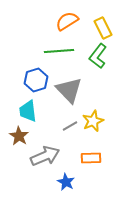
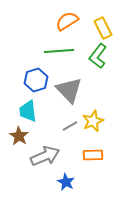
orange rectangle: moved 2 px right, 3 px up
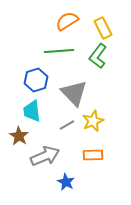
gray triangle: moved 5 px right, 3 px down
cyan trapezoid: moved 4 px right
gray line: moved 3 px left, 1 px up
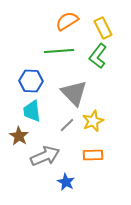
blue hexagon: moved 5 px left, 1 px down; rotated 20 degrees clockwise
gray line: rotated 14 degrees counterclockwise
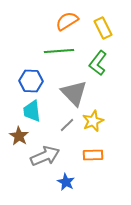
green L-shape: moved 7 px down
